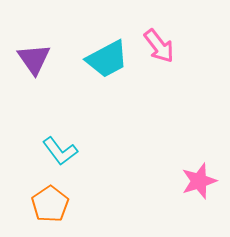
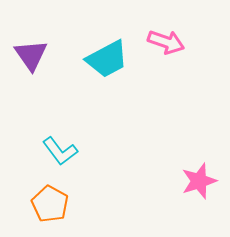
pink arrow: moved 7 px right, 4 px up; rotated 33 degrees counterclockwise
purple triangle: moved 3 px left, 4 px up
orange pentagon: rotated 9 degrees counterclockwise
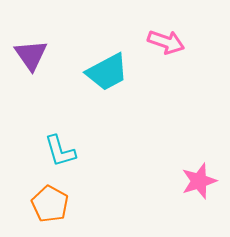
cyan trapezoid: moved 13 px down
cyan L-shape: rotated 21 degrees clockwise
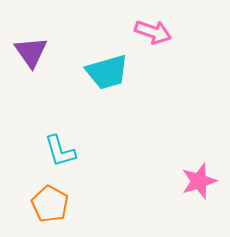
pink arrow: moved 13 px left, 10 px up
purple triangle: moved 3 px up
cyan trapezoid: rotated 12 degrees clockwise
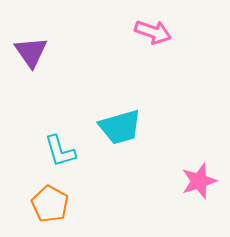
cyan trapezoid: moved 13 px right, 55 px down
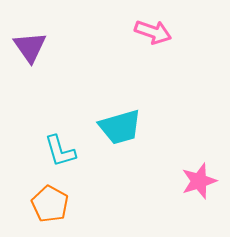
purple triangle: moved 1 px left, 5 px up
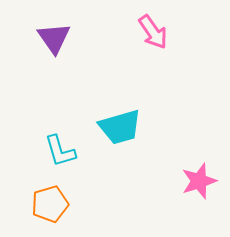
pink arrow: rotated 36 degrees clockwise
purple triangle: moved 24 px right, 9 px up
orange pentagon: rotated 27 degrees clockwise
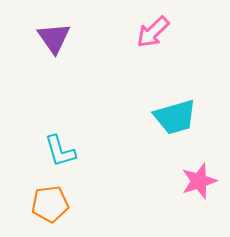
pink arrow: rotated 81 degrees clockwise
cyan trapezoid: moved 55 px right, 10 px up
orange pentagon: rotated 9 degrees clockwise
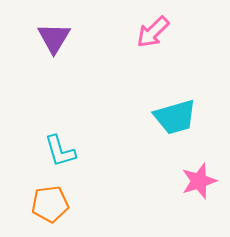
purple triangle: rotated 6 degrees clockwise
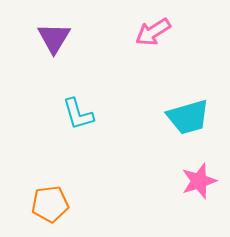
pink arrow: rotated 12 degrees clockwise
cyan trapezoid: moved 13 px right
cyan L-shape: moved 18 px right, 37 px up
